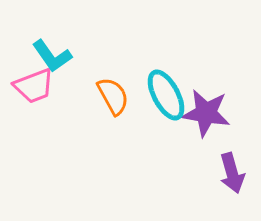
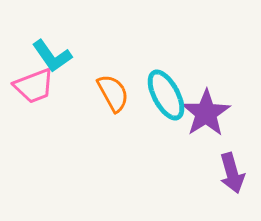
orange semicircle: moved 3 px up
purple star: rotated 30 degrees clockwise
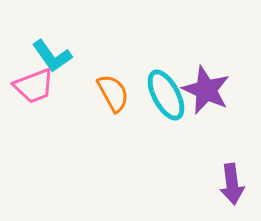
purple star: moved 23 px up; rotated 15 degrees counterclockwise
purple arrow: moved 11 px down; rotated 9 degrees clockwise
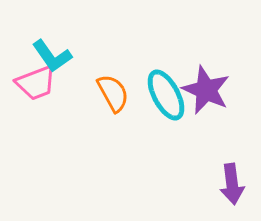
pink trapezoid: moved 2 px right, 3 px up
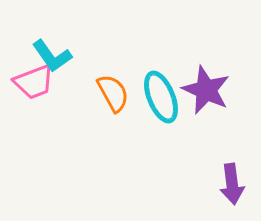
pink trapezoid: moved 2 px left, 1 px up
cyan ellipse: moved 5 px left, 2 px down; rotated 6 degrees clockwise
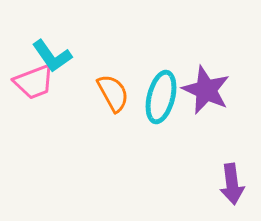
cyan ellipse: rotated 36 degrees clockwise
